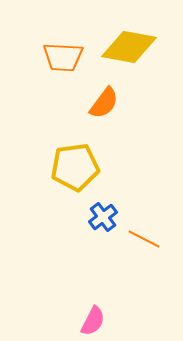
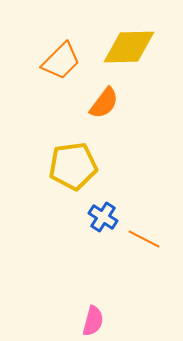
yellow diamond: rotated 12 degrees counterclockwise
orange trapezoid: moved 2 px left, 4 px down; rotated 48 degrees counterclockwise
yellow pentagon: moved 2 px left, 1 px up
blue cross: rotated 20 degrees counterclockwise
pink semicircle: rotated 12 degrees counterclockwise
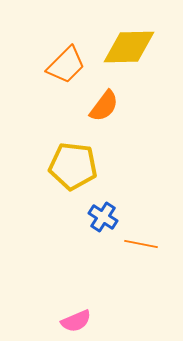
orange trapezoid: moved 5 px right, 4 px down
orange semicircle: moved 3 px down
yellow pentagon: rotated 15 degrees clockwise
orange line: moved 3 px left, 5 px down; rotated 16 degrees counterclockwise
pink semicircle: moved 17 px left; rotated 52 degrees clockwise
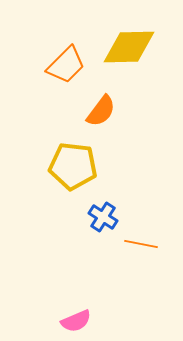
orange semicircle: moved 3 px left, 5 px down
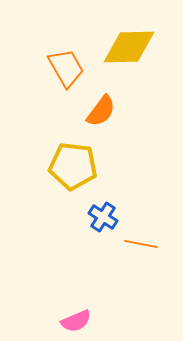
orange trapezoid: moved 3 px down; rotated 75 degrees counterclockwise
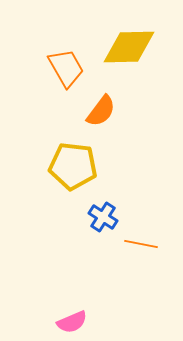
pink semicircle: moved 4 px left, 1 px down
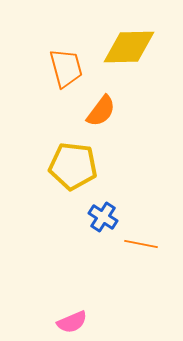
orange trapezoid: rotated 15 degrees clockwise
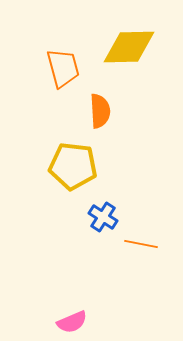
orange trapezoid: moved 3 px left
orange semicircle: moved 1 px left; rotated 40 degrees counterclockwise
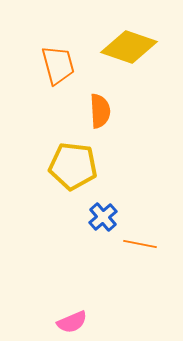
yellow diamond: rotated 20 degrees clockwise
orange trapezoid: moved 5 px left, 3 px up
blue cross: rotated 16 degrees clockwise
orange line: moved 1 px left
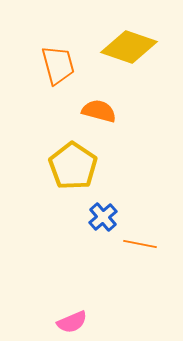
orange semicircle: moved 1 px left; rotated 72 degrees counterclockwise
yellow pentagon: rotated 27 degrees clockwise
